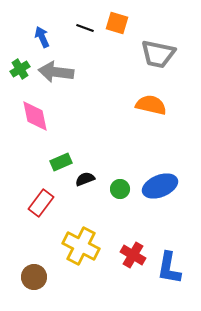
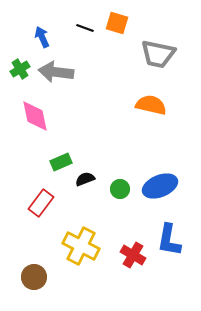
blue L-shape: moved 28 px up
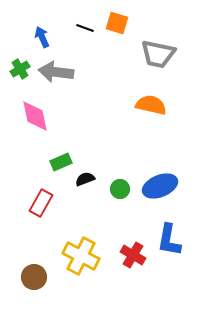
red rectangle: rotated 8 degrees counterclockwise
yellow cross: moved 10 px down
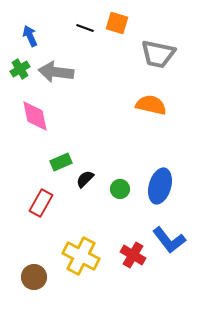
blue arrow: moved 12 px left, 1 px up
black semicircle: rotated 24 degrees counterclockwise
blue ellipse: rotated 52 degrees counterclockwise
blue L-shape: rotated 48 degrees counterclockwise
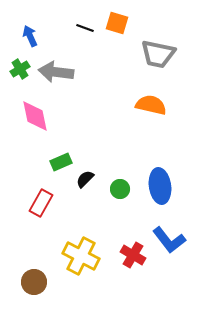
blue ellipse: rotated 24 degrees counterclockwise
brown circle: moved 5 px down
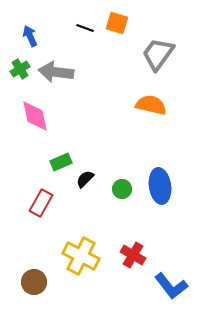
gray trapezoid: rotated 114 degrees clockwise
green circle: moved 2 px right
blue L-shape: moved 2 px right, 46 px down
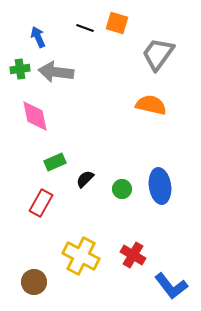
blue arrow: moved 8 px right, 1 px down
green cross: rotated 24 degrees clockwise
green rectangle: moved 6 px left
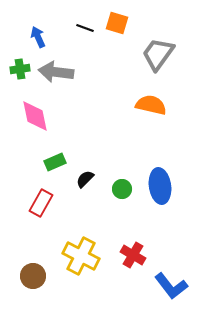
brown circle: moved 1 px left, 6 px up
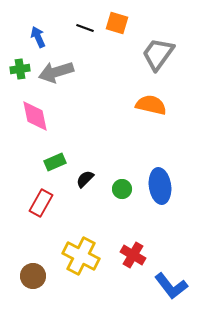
gray arrow: rotated 24 degrees counterclockwise
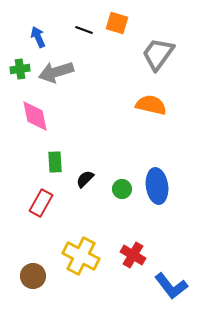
black line: moved 1 px left, 2 px down
green rectangle: rotated 70 degrees counterclockwise
blue ellipse: moved 3 px left
